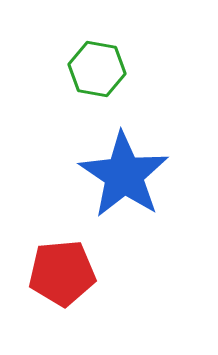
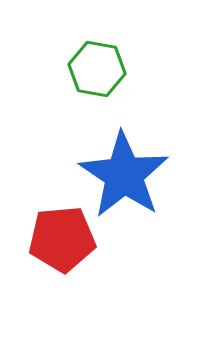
red pentagon: moved 34 px up
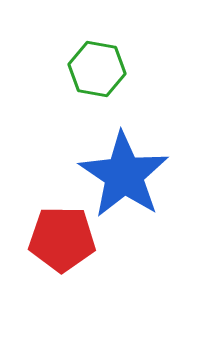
red pentagon: rotated 6 degrees clockwise
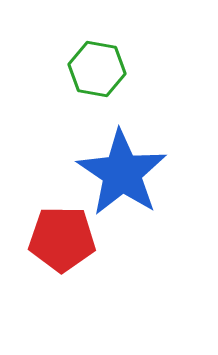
blue star: moved 2 px left, 2 px up
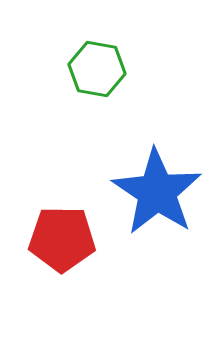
blue star: moved 35 px right, 19 px down
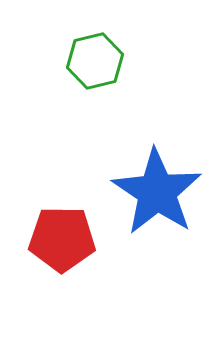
green hexagon: moved 2 px left, 8 px up; rotated 24 degrees counterclockwise
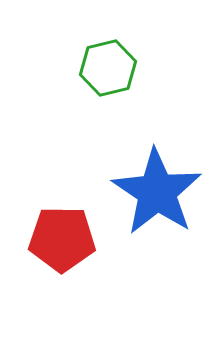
green hexagon: moved 13 px right, 7 px down
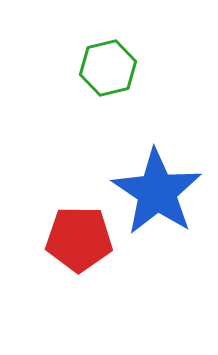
red pentagon: moved 17 px right
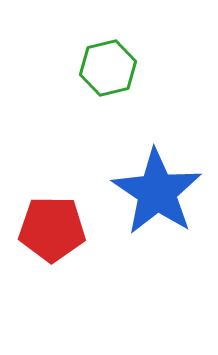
red pentagon: moved 27 px left, 10 px up
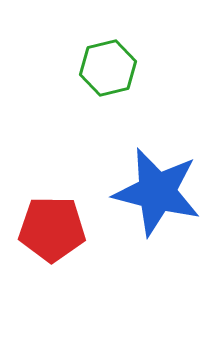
blue star: rotated 20 degrees counterclockwise
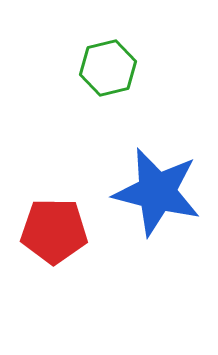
red pentagon: moved 2 px right, 2 px down
